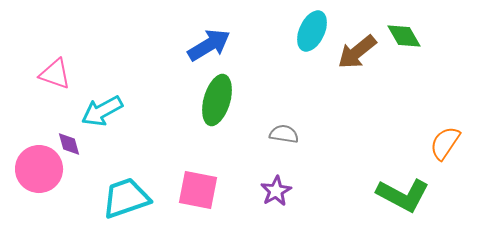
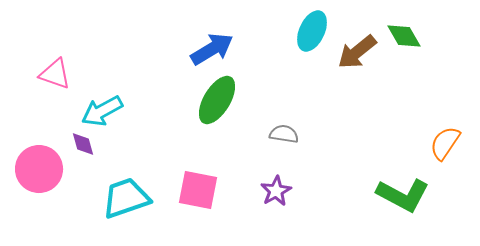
blue arrow: moved 3 px right, 4 px down
green ellipse: rotated 15 degrees clockwise
purple diamond: moved 14 px right
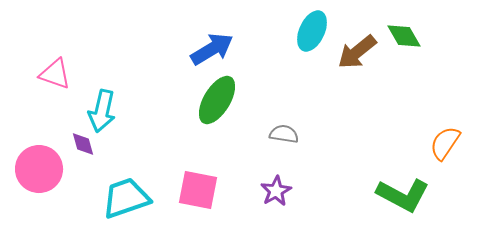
cyan arrow: rotated 48 degrees counterclockwise
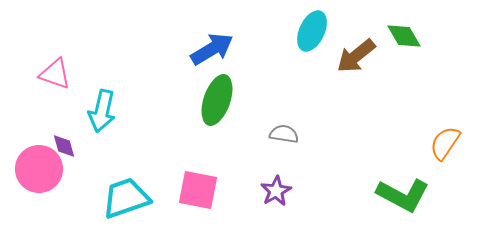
brown arrow: moved 1 px left, 4 px down
green ellipse: rotated 12 degrees counterclockwise
purple diamond: moved 19 px left, 2 px down
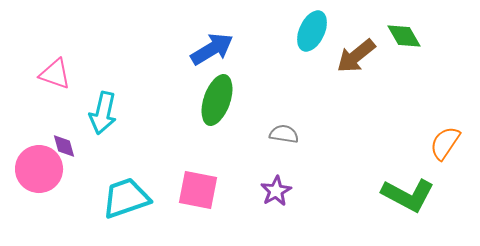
cyan arrow: moved 1 px right, 2 px down
green L-shape: moved 5 px right
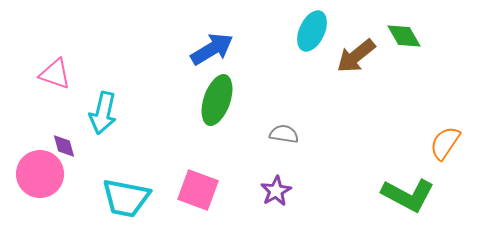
pink circle: moved 1 px right, 5 px down
pink square: rotated 9 degrees clockwise
cyan trapezoid: rotated 150 degrees counterclockwise
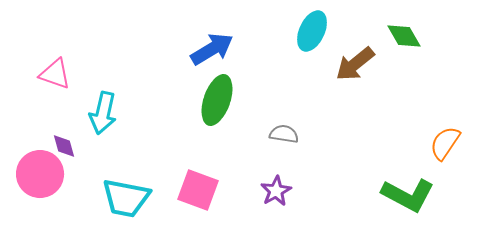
brown arrow: moved 1 px left, 8 px down
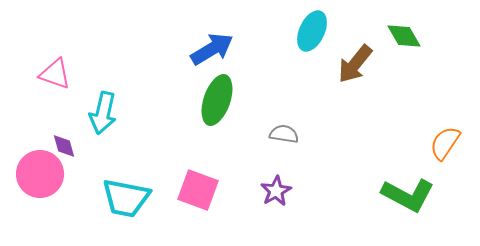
brown arrow: rotated 12 degrees counterclockwise
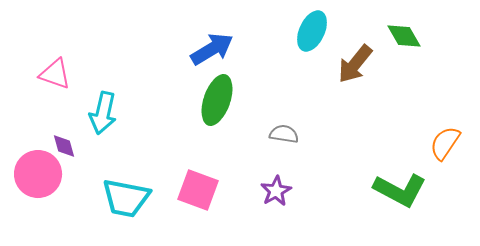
pink circle: moved 2 px left
green L-shape: moved 8 px left, 5 px up
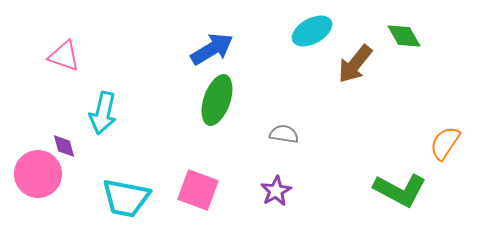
cyan ellipse: rotated 36 degrees clockwise
pink triangle: moved 9 px right, 18 px up
